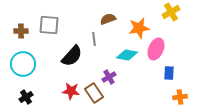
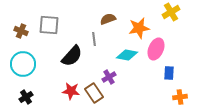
brown cross: rotated 24 degrees clockwise
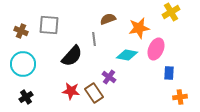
purple cross: rotated 24 degrees counterclockwise
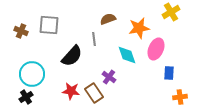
cyan diamond: rotated 60 degrees clockwise
cyan circle: moved 9 px right, 10 px down
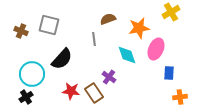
gray square: rotated 10 degrees clockwise
black semicircle: moved 10 px left, 3 px down
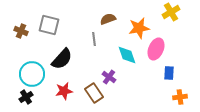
red star: moved 7 px left; rotated 18 degrees counterclockwise
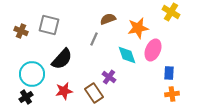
yellow cross: rotated 30 degrees counterclockwise
orange star: moved 1 px left
gray line: rotated 32 degrees clockwise
pink ellipse: moved 3 px left, 1 px down
orange cross: moved 8 px left, 3 px up
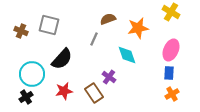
pink ellipse: moved 18 px right
orange cross: rotated 24 degrees counterclockwise
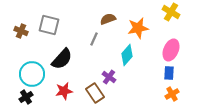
cyan diamond: rotated 60 degrees clockwise
brown rectangle: moved 1 px right
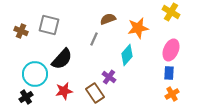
cyan circle: moved 3 px right
